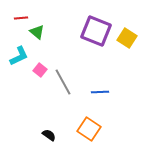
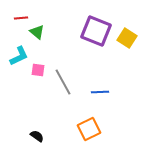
pink square: moved 2 px left; rotated 32 degrees counterclockwise
orange square: rotated 30 degrees clockwise
black semicircle: moved 12 px left, 1 px down
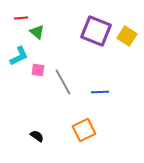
yellow square: moved 2 px up
orange square: moved 5 px left, 1 px down
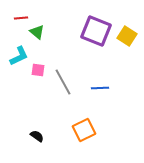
blue line: moved 4 px up
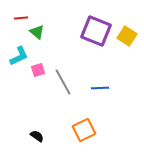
pink square: rotated 24 degrees counterclockwise
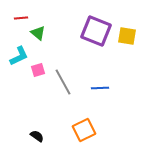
green triangle: moved 1 px right, 1 px down
yellow square: rotated 24 degrees counterclockwise
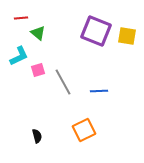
blue line: moved 1 px left, 3 px down
black semicircle: rotated 40 degrees clockwise
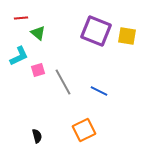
blue line: rotated 30 degrees clockwise
